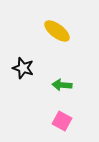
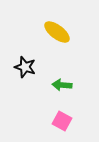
yellow ellipse: moved 1 px down
black star: moved 2 px right, 1 px up
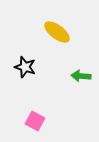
green arrow: moved 19 px right, 9 px up
pink square: moved 27 px left
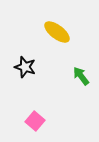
green arrow: rotated 48 degrees clockwise
pink square: rotated 12 degrees clockwise
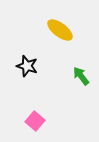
yellow ellipse: moved 3 px right, 2 px up
black star: moved 2 px right, 1 px up
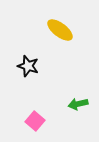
black star: moved 1 px right
green arrow: moved 3 px left, 28 px down; rotated 66 degrees counterclockwise
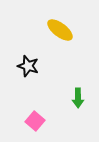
green arrow: moved 6 px up; rotated 78 degrees counterclockwise
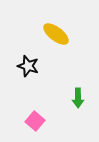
yellow ellipse: moved 4 px left, 4 px down
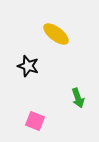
green arrow: rotated 18 degrees counterclockwise
pink square: rotated 18 degrees counterclockwise
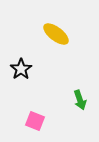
black star: moved 7 px left, 3 px down; rotated 20 degrees clockwise
green arrow: moved 2 px right, 2 px down
